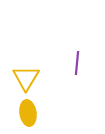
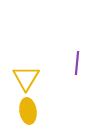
yellow ellipse: moved 2 px up
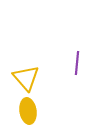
yellow triangle: rotated 12 degrees counterclockwise
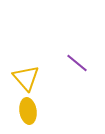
purple line: rotated 55 degrees counterclockwise
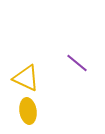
yellow triangle: rotated 24 degrees counterclockwise
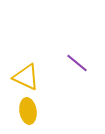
yellow triangle: moved 1 px up
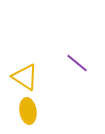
yellow triangle: moved 1 px left; rotated 8 degrees clockwise
